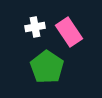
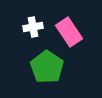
white cross: moved 2 px left
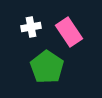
white cross: moved 2 px left
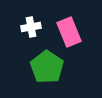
pink rectangle: rotated 12 degrees clockwise
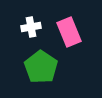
green pentagon: moved 6 px left
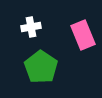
pink rectangle: moved 14 px right, 3 px down
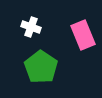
white cross: rotated 30 degrees clockwise
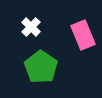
white cross: rotated 24 degrees clockwise
